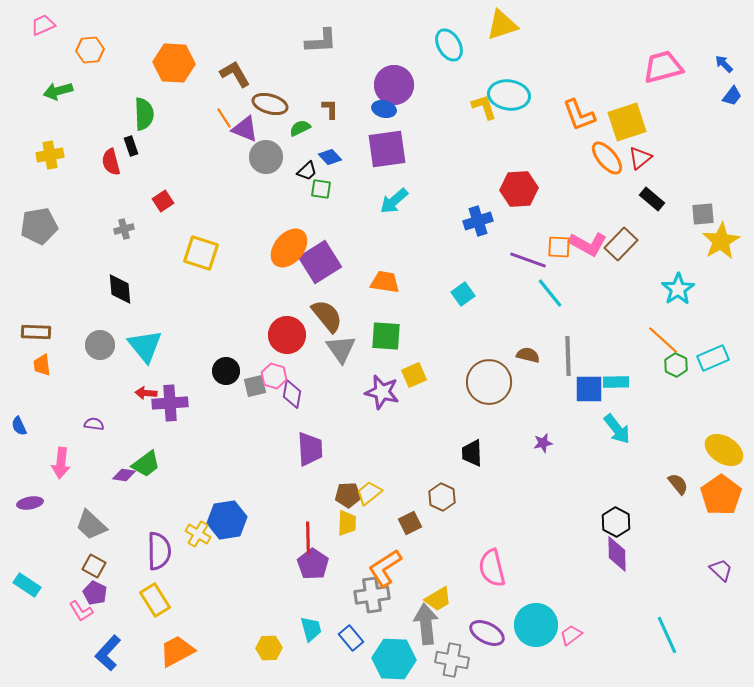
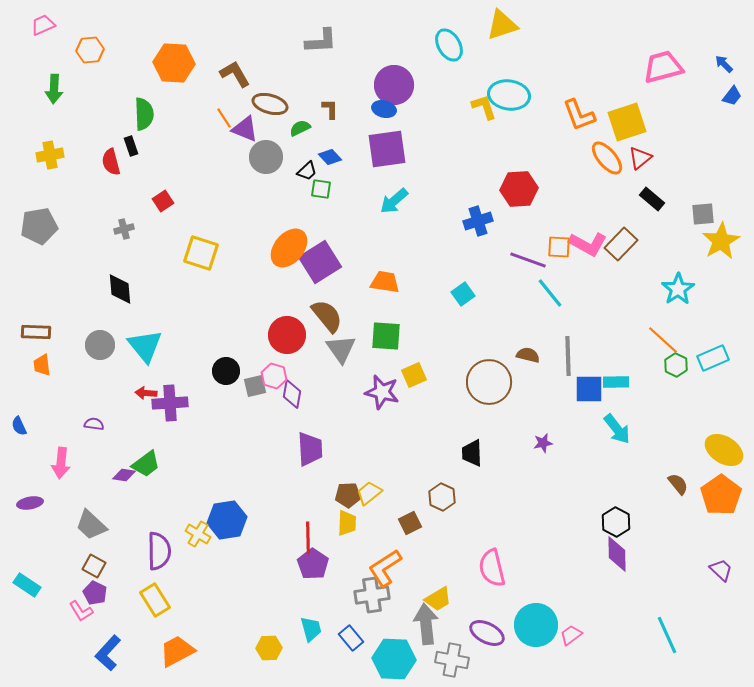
green arrow at (58, 91): moved 4 px left, 2 px up; rotated 72 degrees counterclockwise
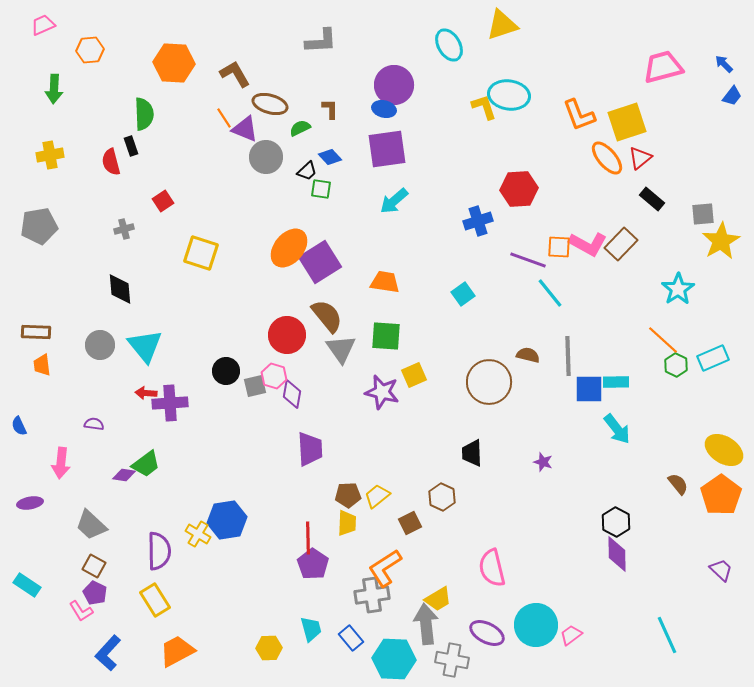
purple star at (543, 443): moved 19 px down; rotated 30 degrees clockwise
yellow trapezoid at (369, 493): moved 8 px right, 3 px down
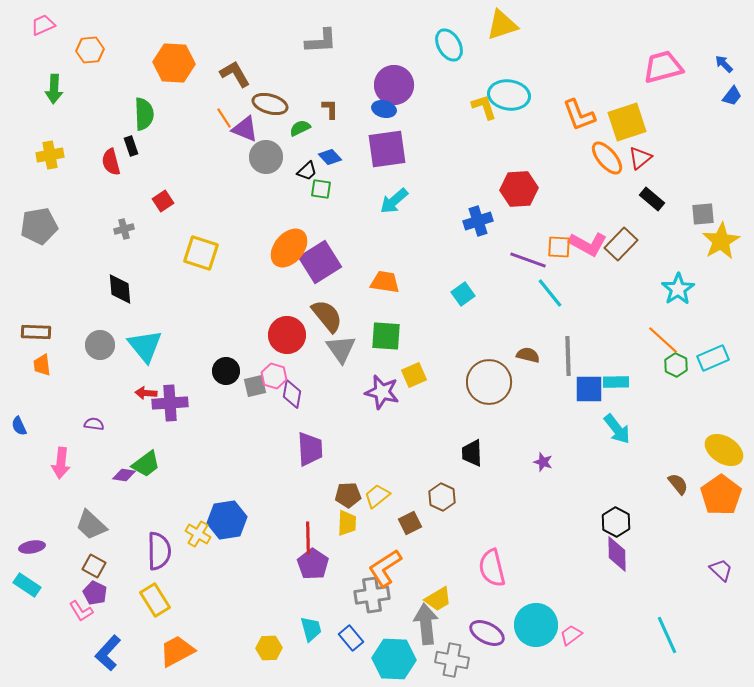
purple ellipse at (30, 503): moved 2 px right, 44 px down
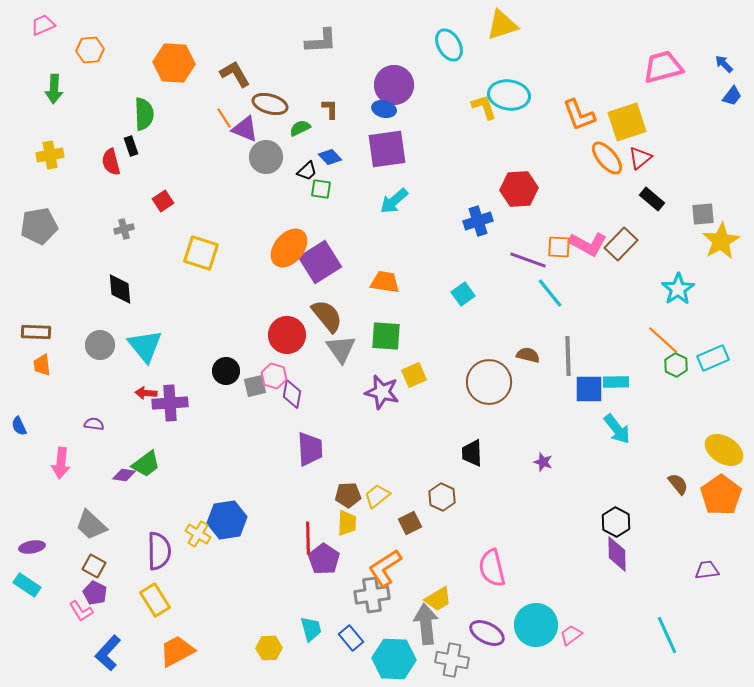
purple pentagon at (313, 564): moved 11 px right, 5 px up
purple trapezoid at (721, 570): moved 14 px left; rotated 50 degrees counterclockwise
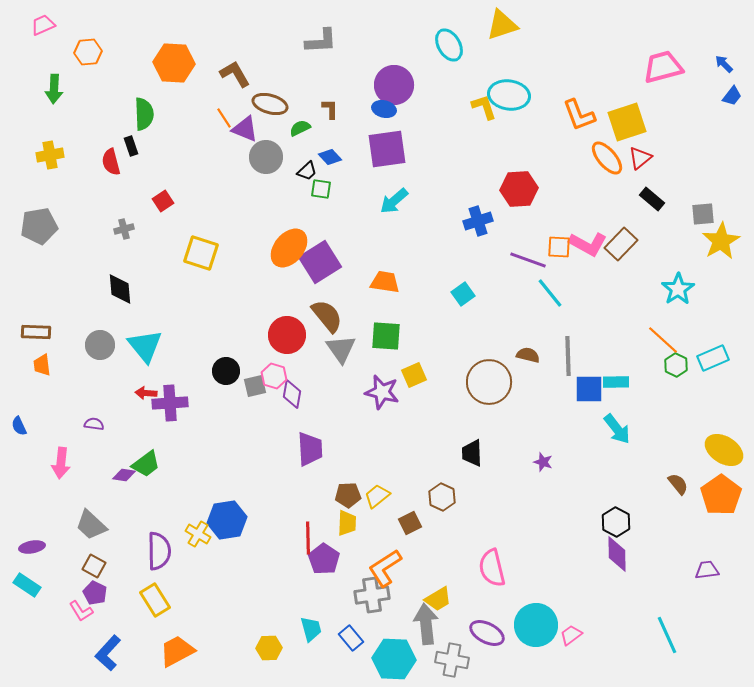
orange hexagon at (90, 50): moved 2 px left, 2 px down
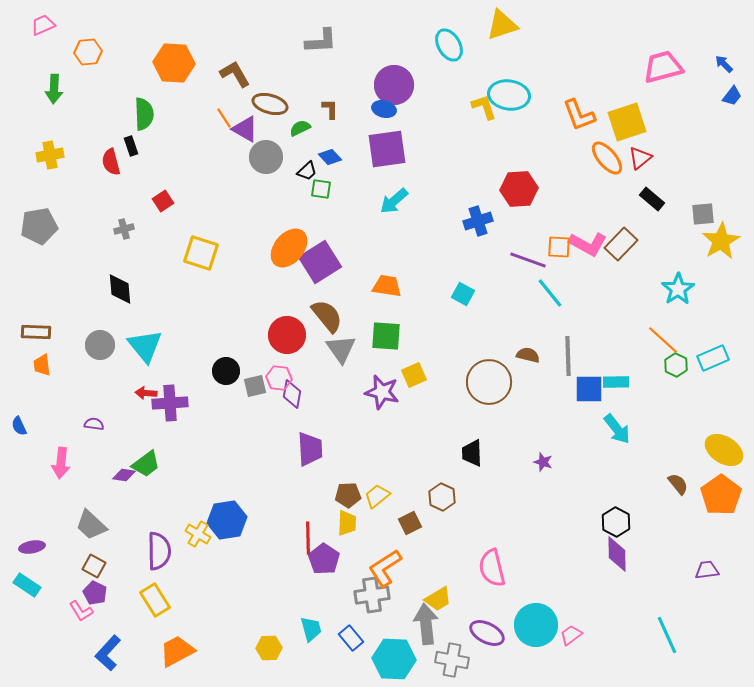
purple triangle at (245, 129): rotated 8 degrees clockwise
orange trapezoid at (385, 282): moved 2 px right, 4 px down
cyan square at (463, 294): rotated 25 degrees counterclockwise
pink hexagon at (274, 376): moved 5 px right, 2 px down; rotated 10 degrees counterclockwise
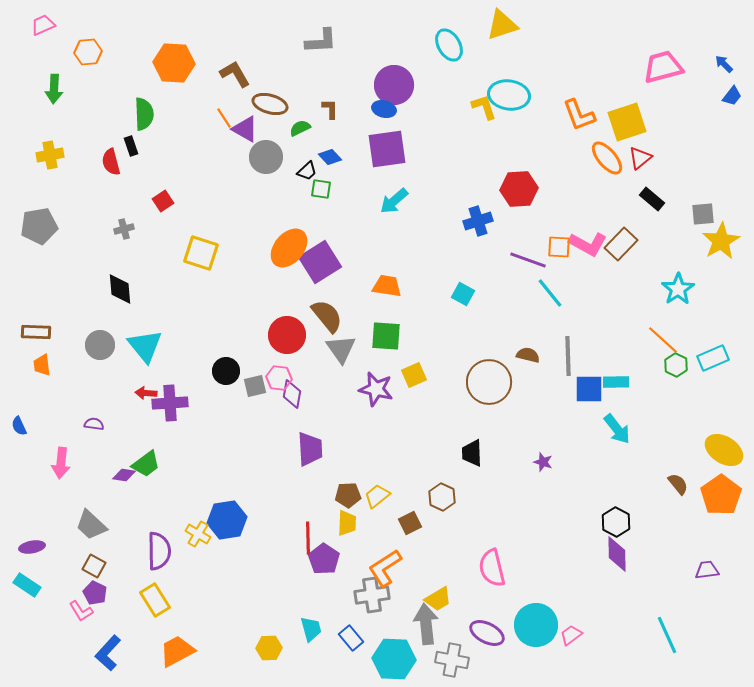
purple star at (382, 392): moved 6 px left, 3 px up
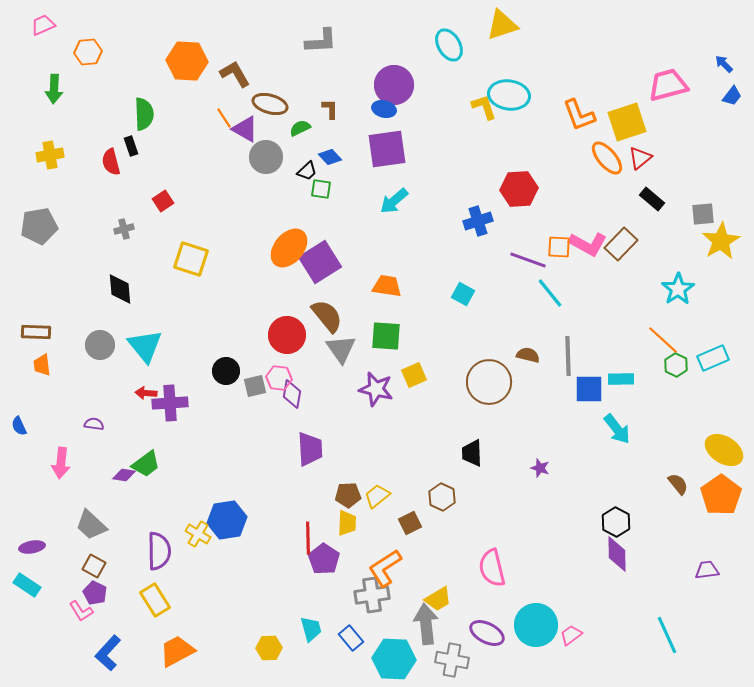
orange hexagon at (174, 63): moved 13 px right, 2 px up
pink trapezoid at (663, 67): moved 5 px right, 18 px down
yellow square at (201, 253): moved 10 px left, 6 px down
cyan rectangle at (616, 382): moved 5 px right, 3 px up
purple star at (543, 462): moved 3 px left, 6 px down
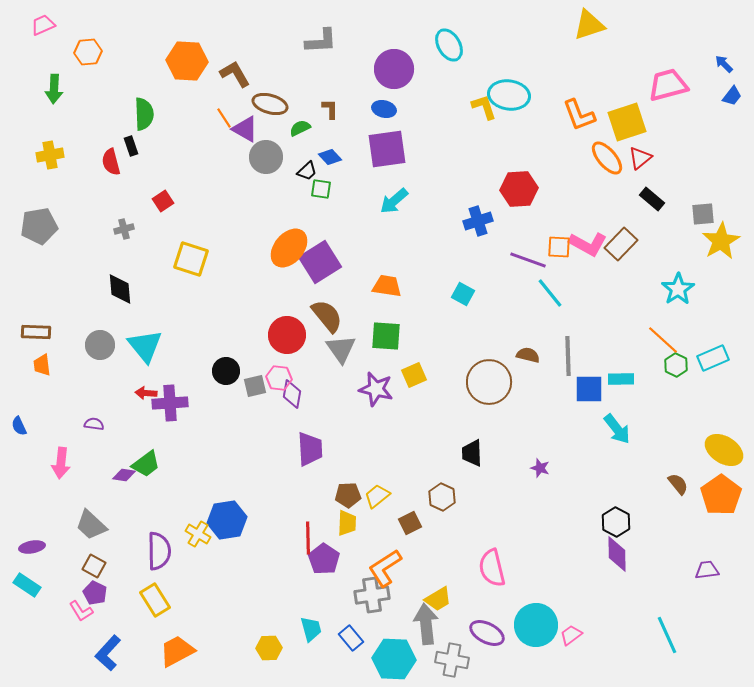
yellow triangle at (502, 25): moved 87 px right
purple circle at (394, 85): moved 16 px up
